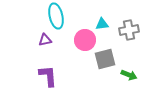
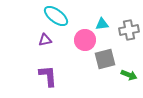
cyan ellipse: rotated 40 degrees counterclockwise
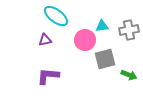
cyan triangle: moved 2 px down
purple L-shape: rotated 80 degrees counterclockwise
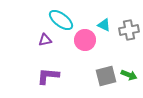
cyan ellipse: moved 5 px right, 4 px down
cyan triangle: moved 2 px right, 1 px up; rotated 32 degrees clockwise
gray square: moved 1 px right, 17 px down
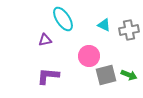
cyan ellipse: moved 2 px right, 1 px up; rotated 20 degrees clockwise
pink circle: moved 4 px right, 16 px down
gray square: moved 1 px up
